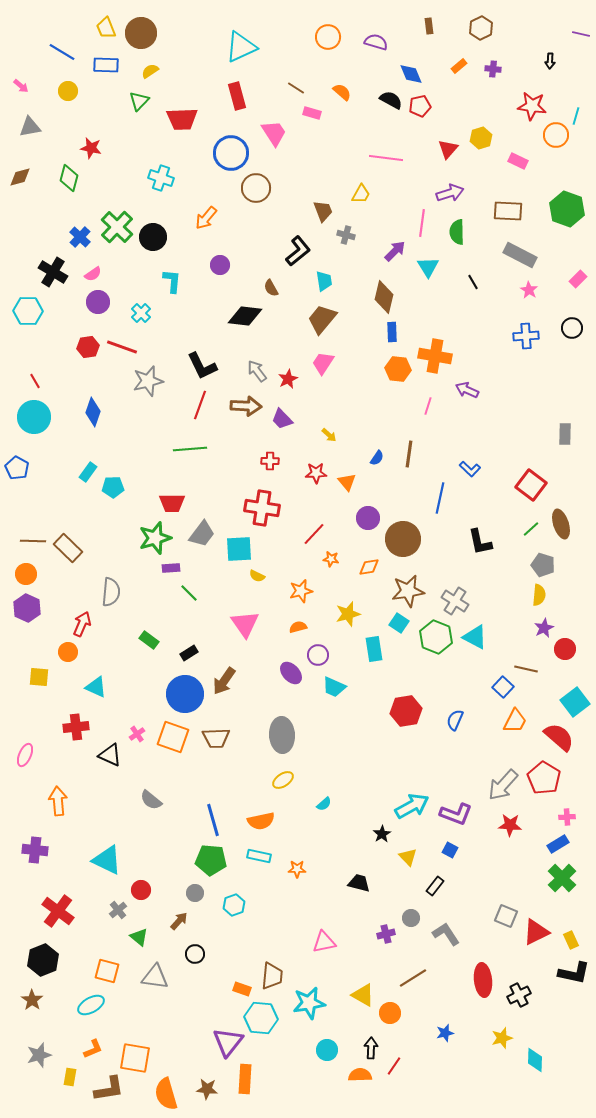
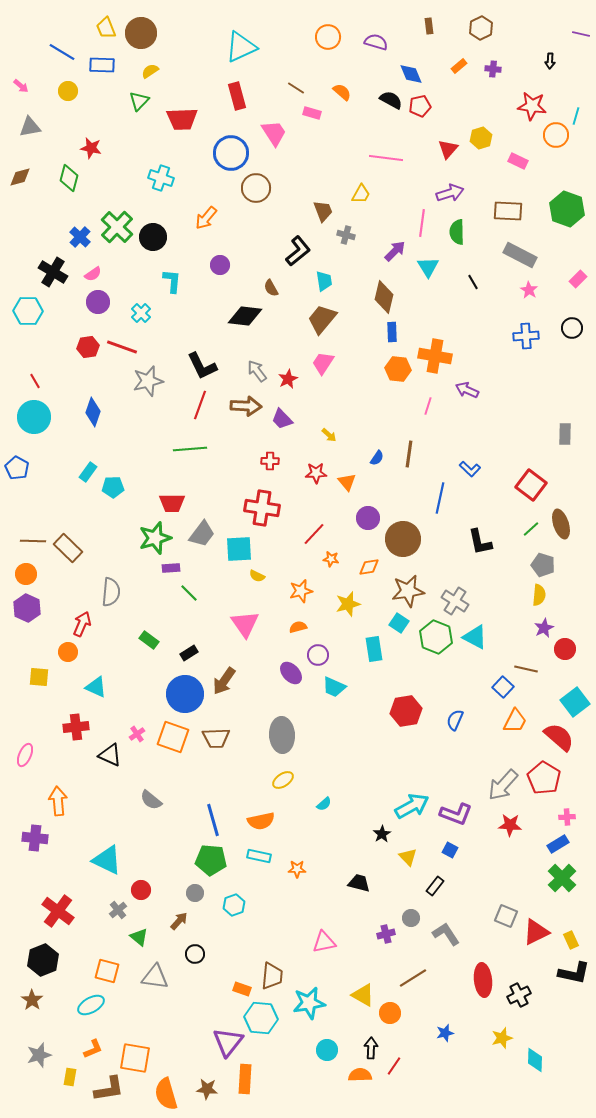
blue rectangle at (106, 65): moved 4 px left
yellow star at (348, 614): moved 10 px up
purple cross at (35, 850): moved 12 px up
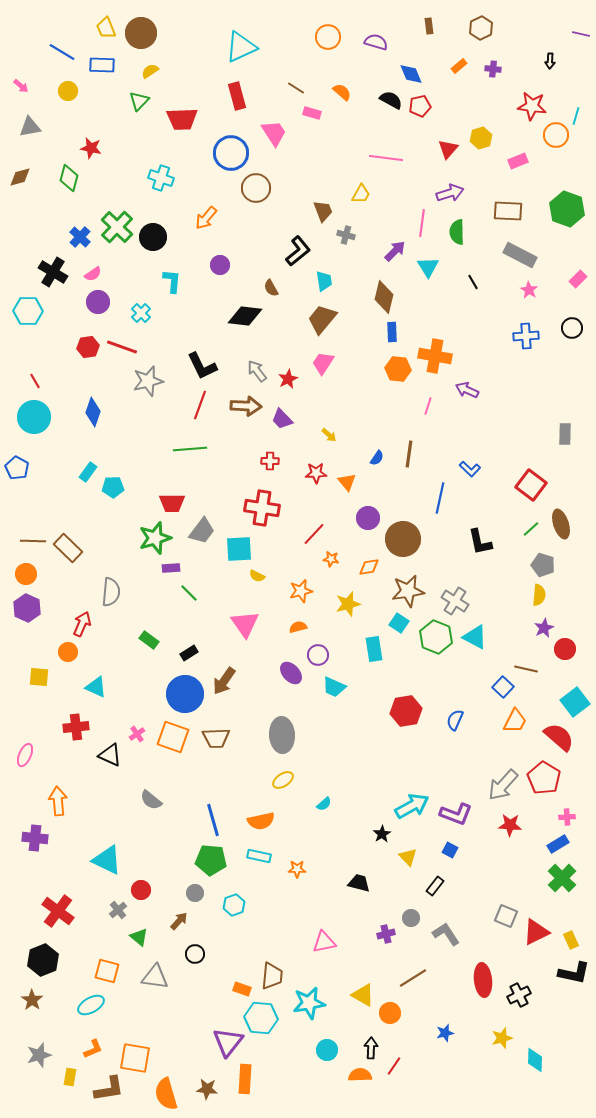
pink rectangle at (518, 161): rotated 48 degrees counterclockwise
gray trapezoid at (202, 534): moved 3 px up
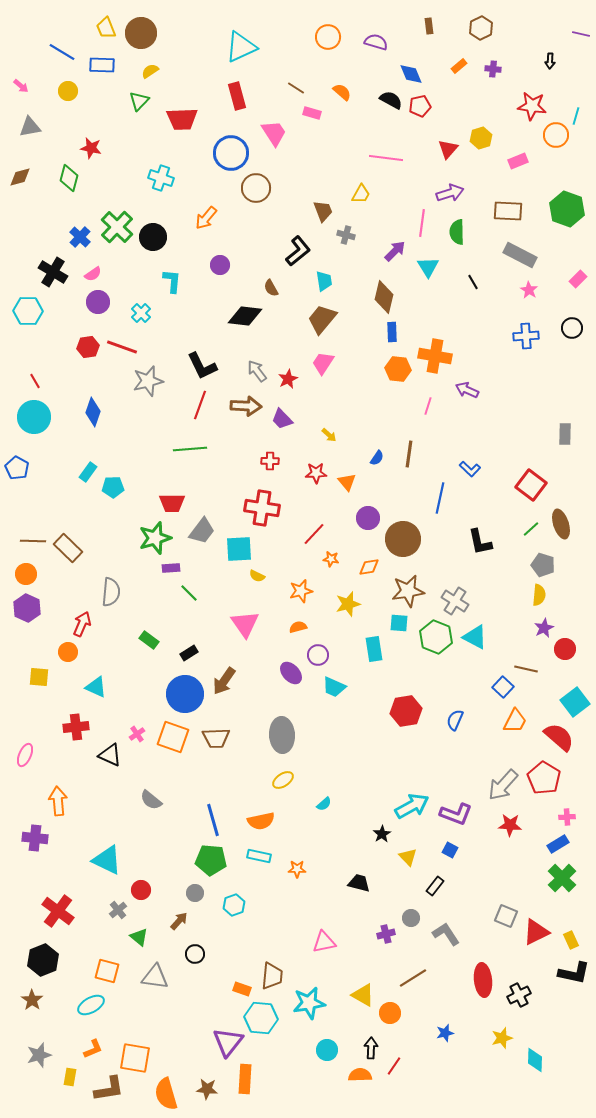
cyan square at (399, 623): rotated 30 degrees counterclockwise
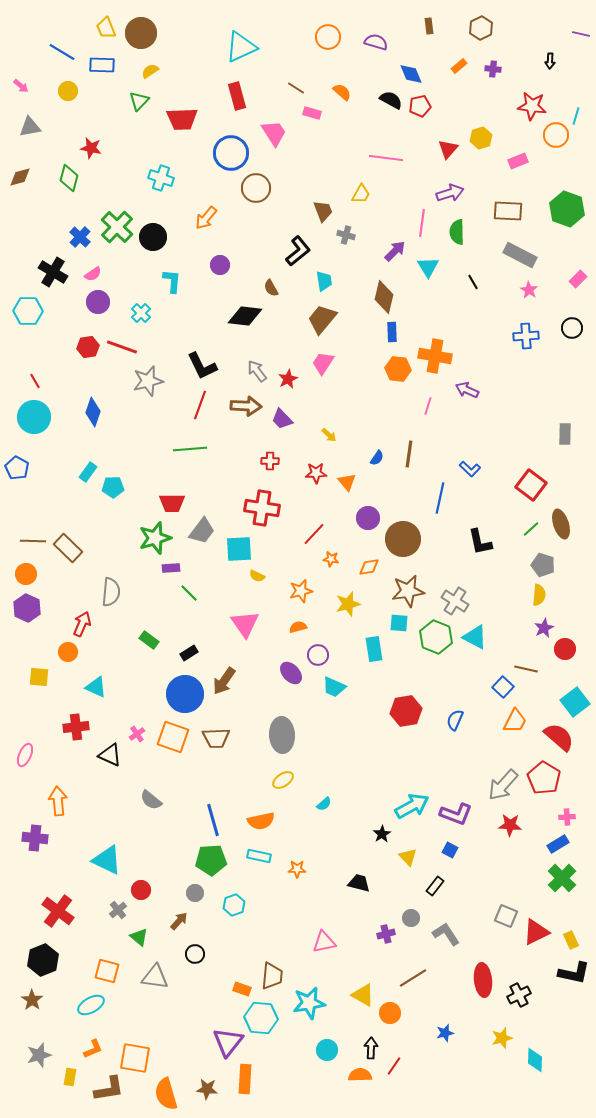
green pentagon at (211, 860): rotated 8 degrees counterclockwise
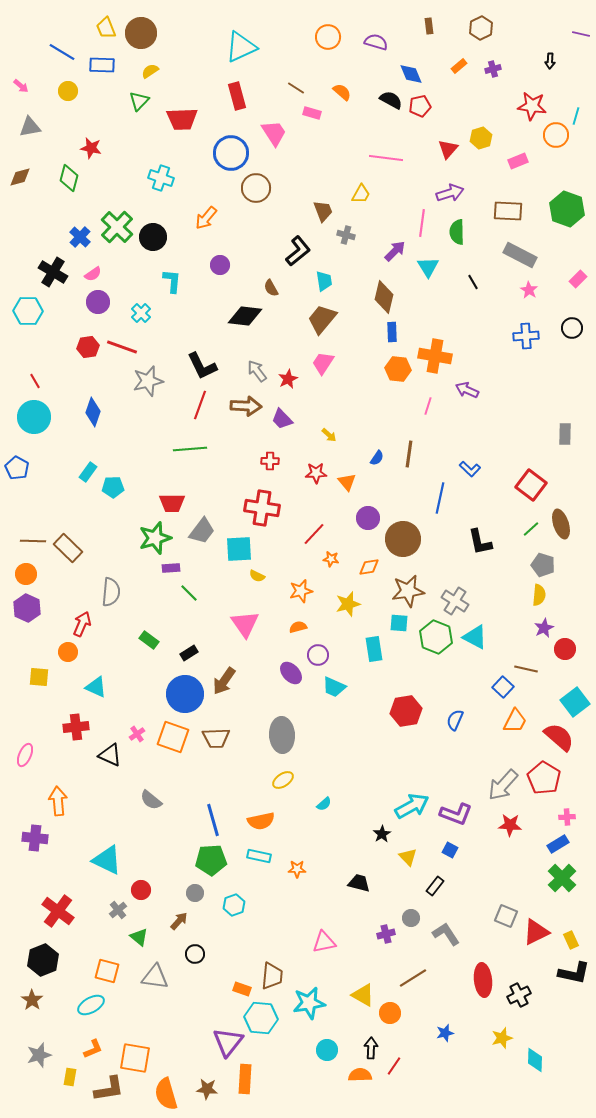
purple cross at (493, 69): rotated 21 degrees counterclockwise
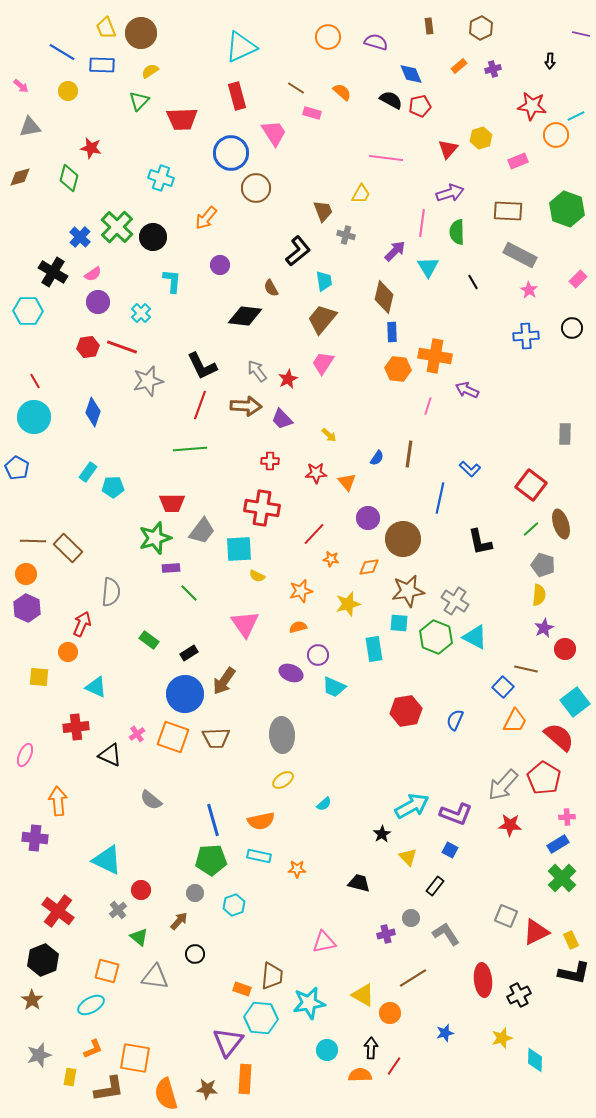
cyan line at (576, 116): rotated 48 degrees clockwise
purple ellipse at (291, 673): rotated 25 degrees counterclockwise
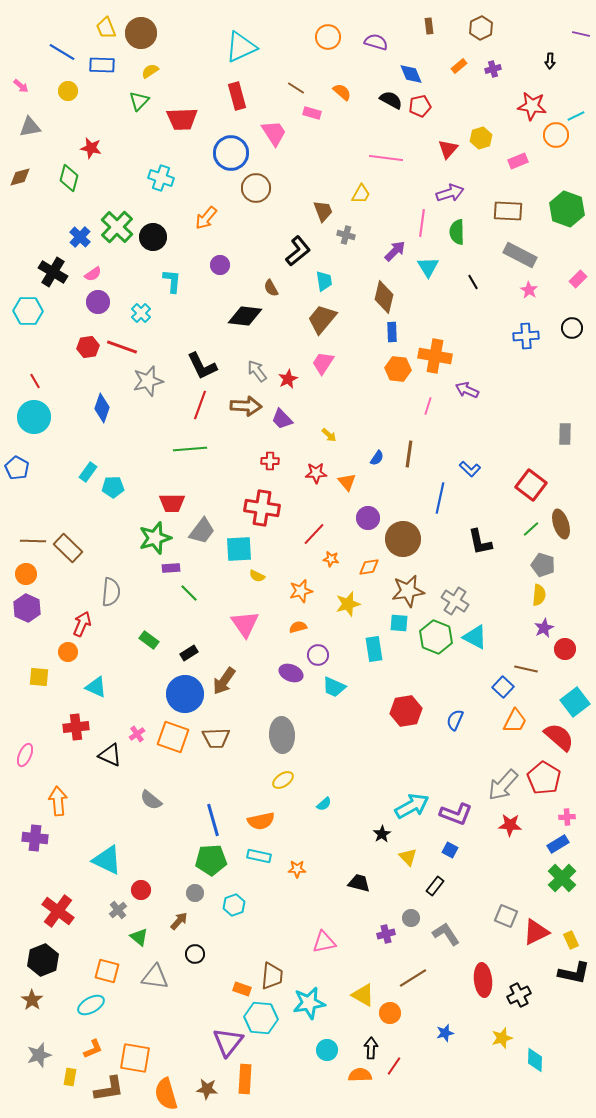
blue diamond at (93, 412): moved 9 px right, 4 px up
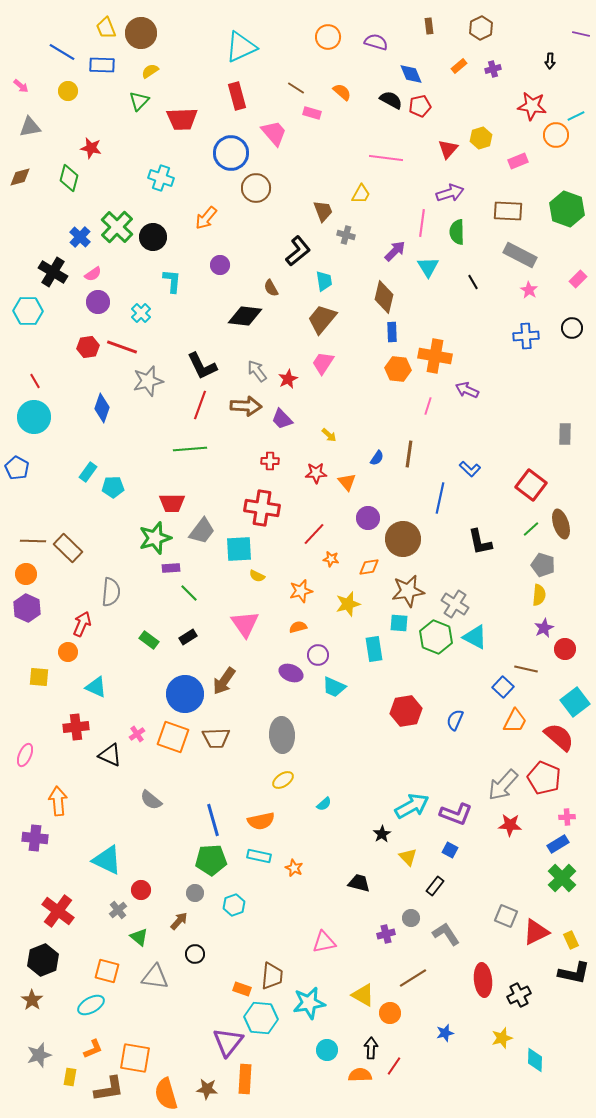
pink trapezoid at (274, 133): rotated 8 degrees counterclockwise
gray cross at (455, 601): moved 3 px down
black rectangle at (189, 653): moved 1 px left, 16 px up
red pentagon at (544, 778): rotated 8 degrees counterclockwise
orange star at (297, 869): moved 3 px left, 1 px up; rotated 24 degrees clockwise
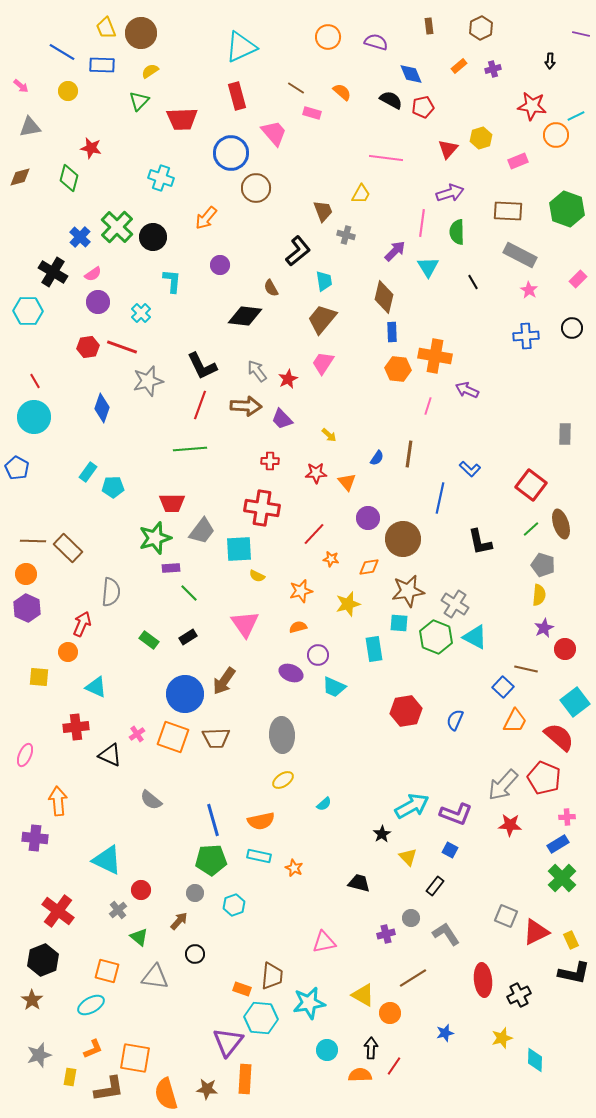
red pentagon at (420, 106): moved 3 px right, 1 px down
